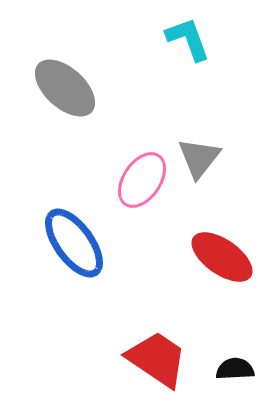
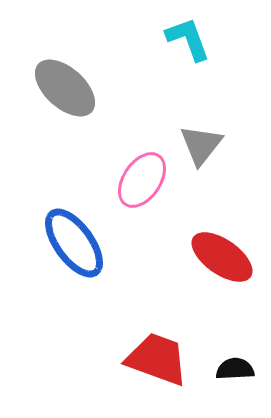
gray triangle: moved 2 px right, 13 px up
red trapezoid: rotated 14 degrees counterclockwise
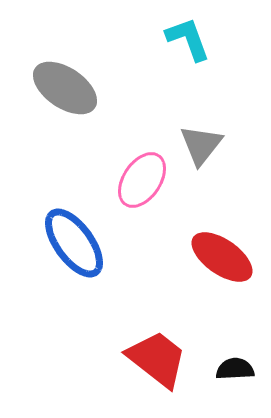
gray ellipse: rotated 8 degrees counterclockwise
red trapezoid: rotated 18 degrees clockwise
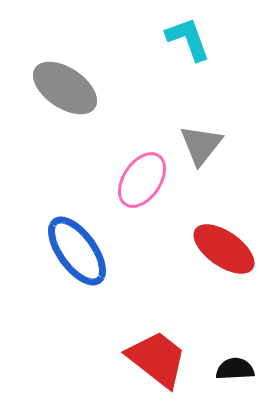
blue ellipse: moved 3 px right, 8 px down
red ellipse: moved 2 px right, 8 px up
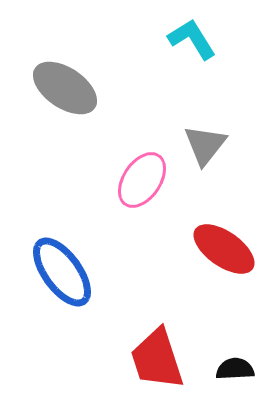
cyan L-shape: moved 4 px right; rotated 12 degrees counterclockwise
gray triangle: moved 4 px right
blue ellipse: moved 15 px left, 21 px down
red trapezoid: rotated 146 degrees counterclockwise
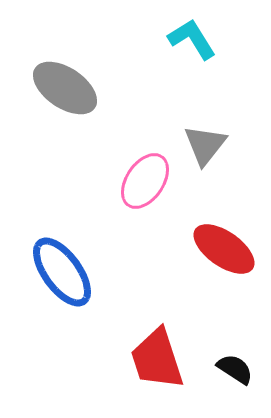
pink ellipse: moved 3 px right, 1 px down
black semicircle: rotated 36 degrees clockwise
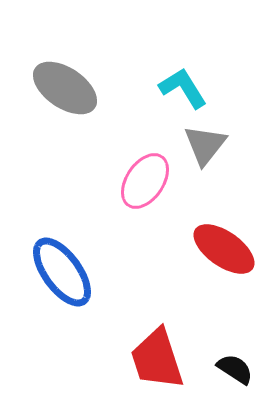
cyan L-shape: moved 9 px left, 49 px down
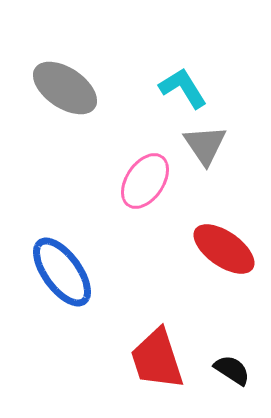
gray triangle: rotated 12 degrees counterclockwise
black semicircle: moved 3 px left, 1 px down
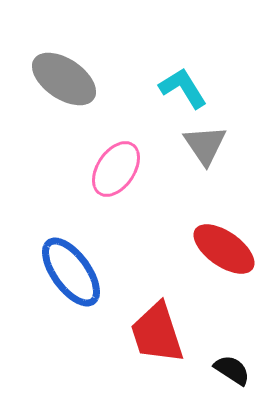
gray ellipse: moved 1 px left, 9 px up
pink ellipse: moved 29 px left, 12 px up
blue ellipse: moved 9 px right
red trapezoid: moved 26 px up
